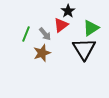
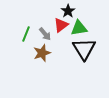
green triangle: moved 12 px left; rotated 24 degrees clockwise
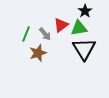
black star: moved 17 px right
brown star: moved 4 px left
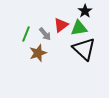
black triangle: rotated 15 degrees counterclockwise
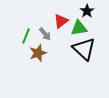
black star: moved 2 px right
red triangle: moved 4 px up
green line: moved 2 px down
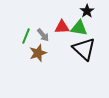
red triangle: moved 1 px right, 6 px down; rotated 35 degrees clockwise
green triangle: rotated 18 degrees clockwise
gray arrow: moved 2 px left, 1 px down
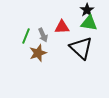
black star: moved 1 px up
green triangle: moved 10 px right, 5 px up
gray arrow: rotated 16 degrees clockwise
black triangle: moved 3 px left, 1 px up
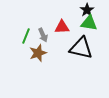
black triangle: rotated 30 degrees counterclockwise
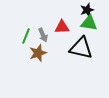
black star: rotated 16 degrees clockwise
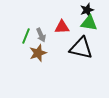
gray arrow: moved 2 px left
